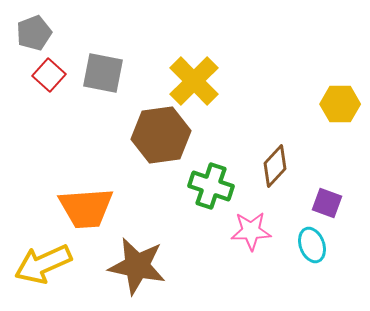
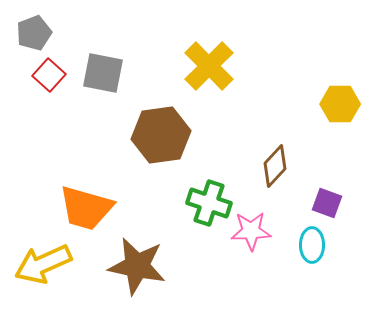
yellow cross: moved 15 px right, 15 px up
green cross: moved 2 px left, 17 px down
orange trapezoid: rotated 20 degrees clockwise
cyan ellipse: rotated 20 degrees clockwise
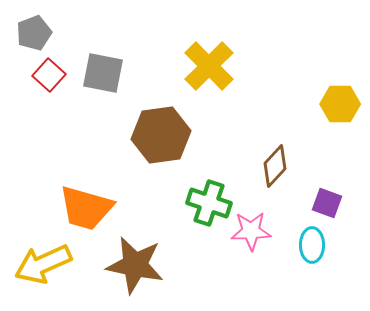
brown star: moved 2 px left, 1 px up
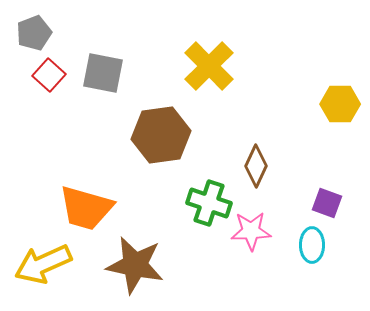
brown diamond: moved 19 px left; rotated 18 degrees counterclockwise
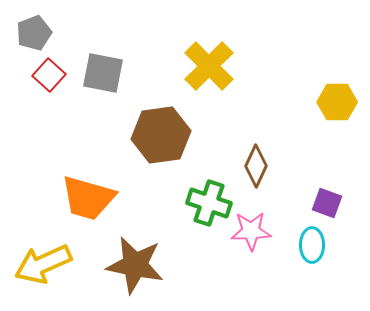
yellow hexagon: moved 3 px left, 2 px up
orange trapezoid: moved 2 px right, 10 px up
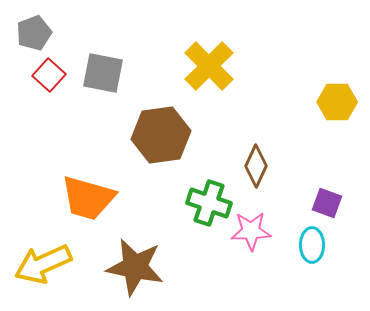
brown star: moved 2 px down
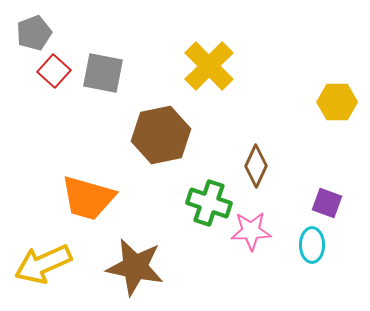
red square: moved 5 px right, 4 px up
brown hexagon: rotated 4 degrees counterclockwise
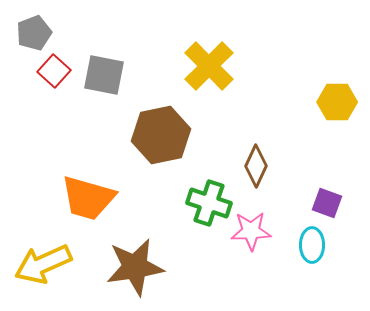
gray square: moved 1 px right, 2 px down
brown star: rotated 20 degrees counterclockwise
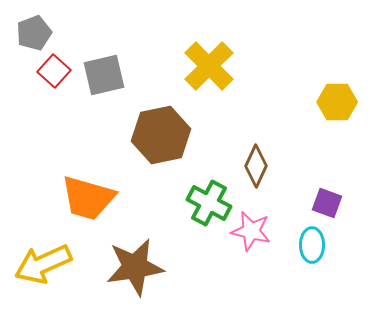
gray square: rotated 24 degrees counterclockwise
green cross: rotated 9 degrees clockwise
pink star: rotated 15 degrees clockwise
